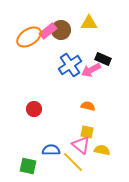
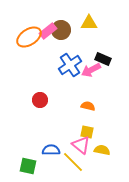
red circle: moved 6 px right, 9 px up
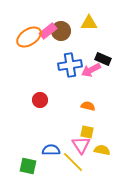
brown circle: moved 1 px down
blue cross: rotated 25 degrees clockwise
pink triangle: rotated 18 degrees clockwise
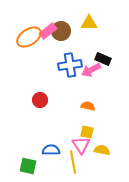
yellow line: rotated 35 degrees clockwise
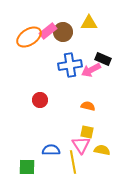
brown circle: moved 2 px right, 1 px down
green square: moved 1 px left, 1 px down; rotated 12 degrees counterclockwise
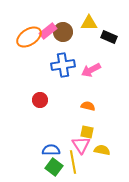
black rectangle: moved 6 px right, 22 px up
blue cross: moved 7 px left
green square: moved 27 px right; rotated 36 degrees clockwise
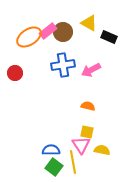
yellow triangle: rotated 30 degrees clockwise
red circle: moved 25 px left, 27 px up
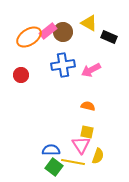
red circle: moved 6 px right, 2 px down
yellow semicircle: moved 4 px left, 6 px down; rotated 98 degrees clockwise
yellow line: rotated 70 degrees counterclockwise
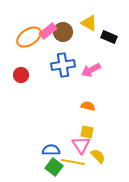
yellow semicircle: rotated 63 degrees counterclockwise
